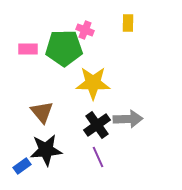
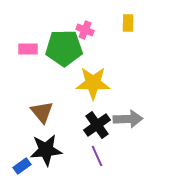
purple line: moved 1 px left, 1 px up
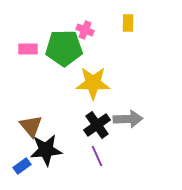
brown triangle: moved 11 px left, 14 px down
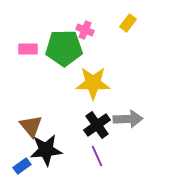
yellow rectangle: rotated 36 degrees clockwise
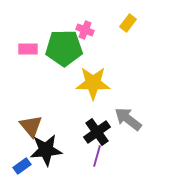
gray arrow: rotated 140 degrees counterclockwise
black cross: moved 7 px down
purple line: rotated 40 degrees clockwise
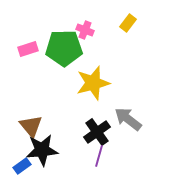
pink rectangle: rotated 18 degrees counterclockwise
yellow star: rotated 16 degrees counterclockwise
black star: moved 4 px left
purple line: moved 2 px right
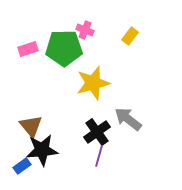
yellow rectangle: moved 2 px right, 13 px down
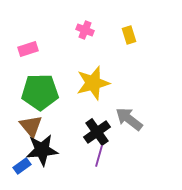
yellow rectangle: moved 1 px left, 1 px up; rotated 54 degrees counterclockwise
green pentagon: moved 24 px left, 44 px down
gray arrow: moved 1 px right
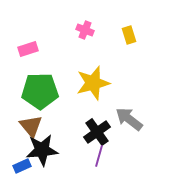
green pentagon: moved 1 px up
blue rectangle: rotated 12 degrees clockwise
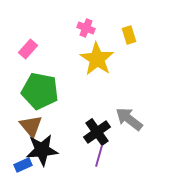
pink cross: moved 1 px right, 2 px up
pink rectangle: rotated 30 degrees counterclockwise
yellow star: moved 4 px right, 24 px up; rotated 24 degrees counterclockwise
green pentagon: rotated 12 degrees clockwise
blue rectangle: moved 1 px right, 1 px up
